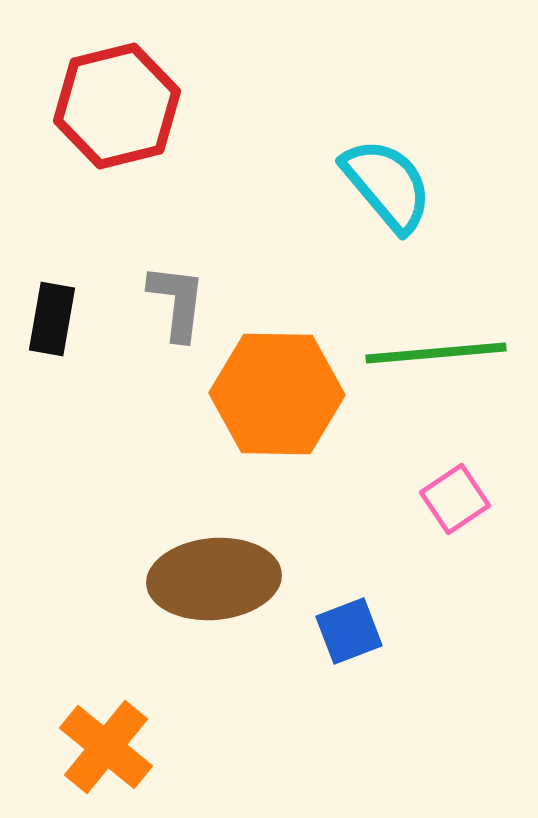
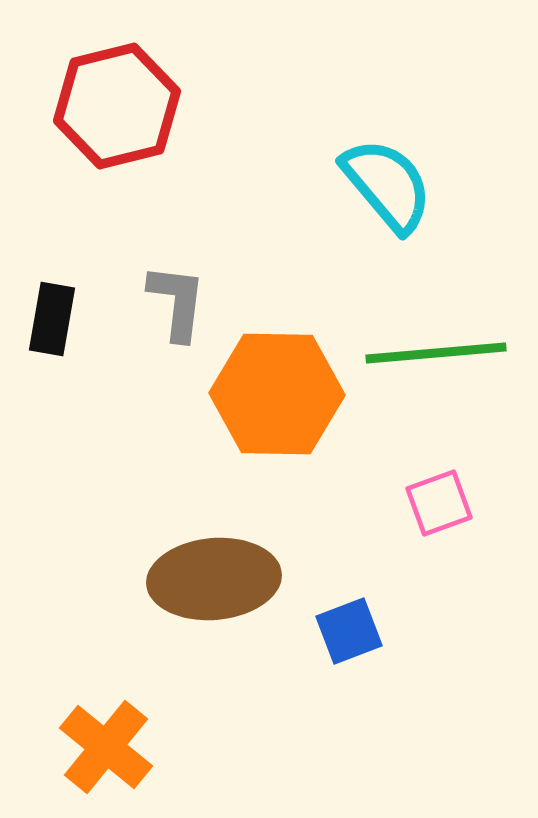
pink square: moved 16 px left, 4 px down; rotated 14 degrees clockwise
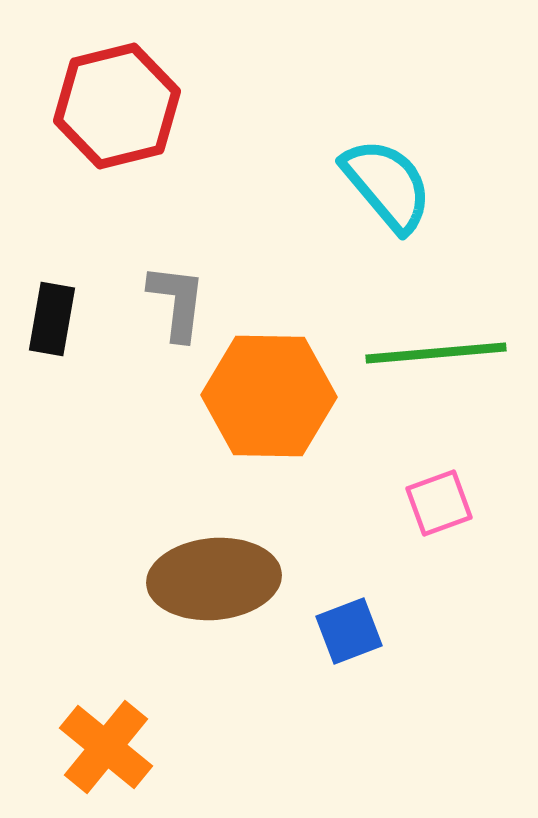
orange hexagon: moved 8 px left, 2 px down
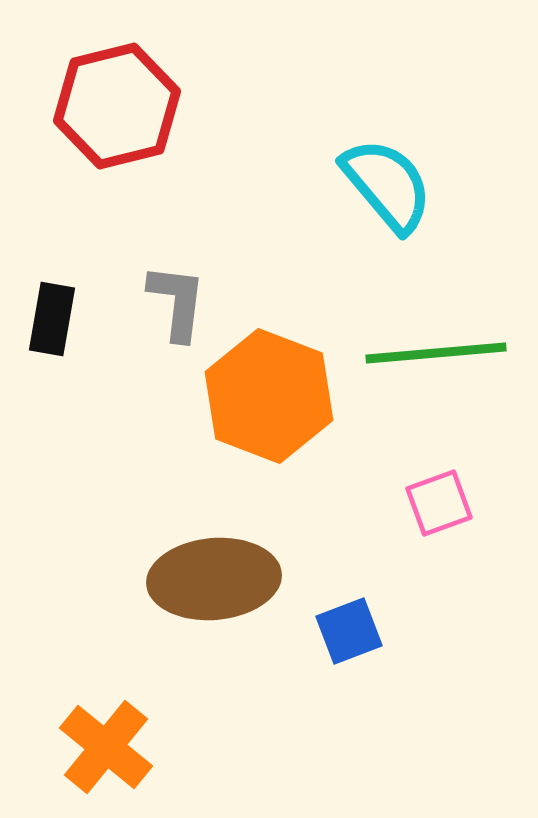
orange hexagon: rotated 20 degrees clockwise
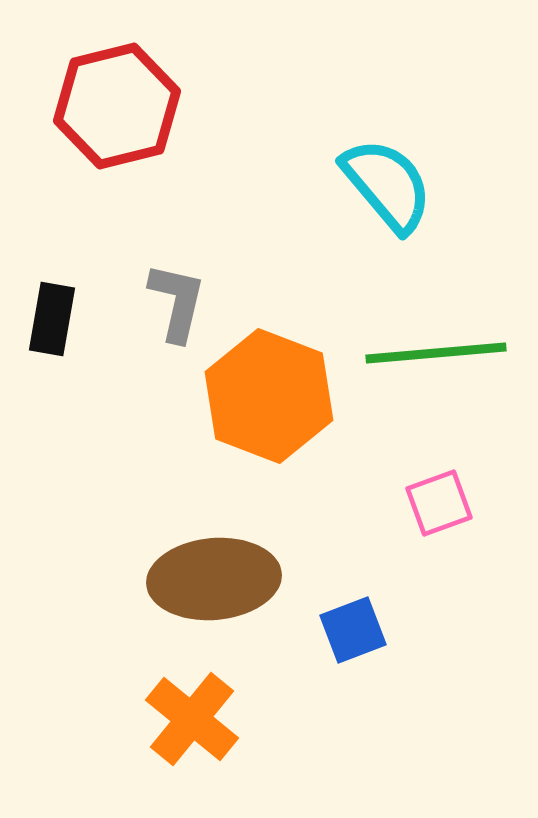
gray L-shape: rotated 6 degrees clockwise
blue square: moved 4 px right, 1 px up
orange cross: moved 86 px right, 28 px up
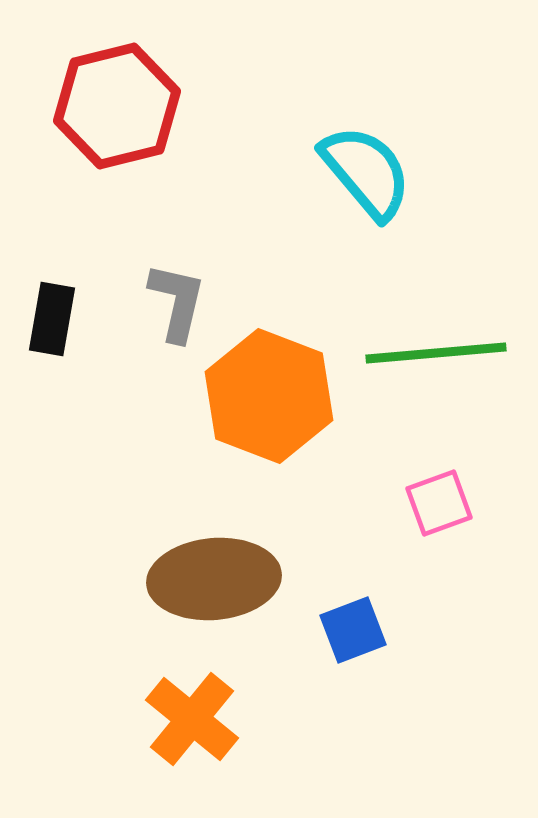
cyan semicircle: moved 21 px left, 13 px up
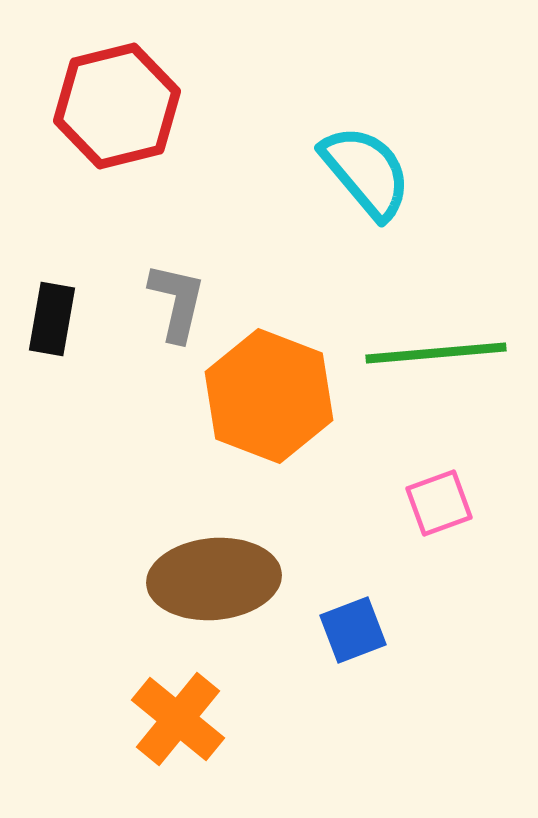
orange cross: moved 14 px left
